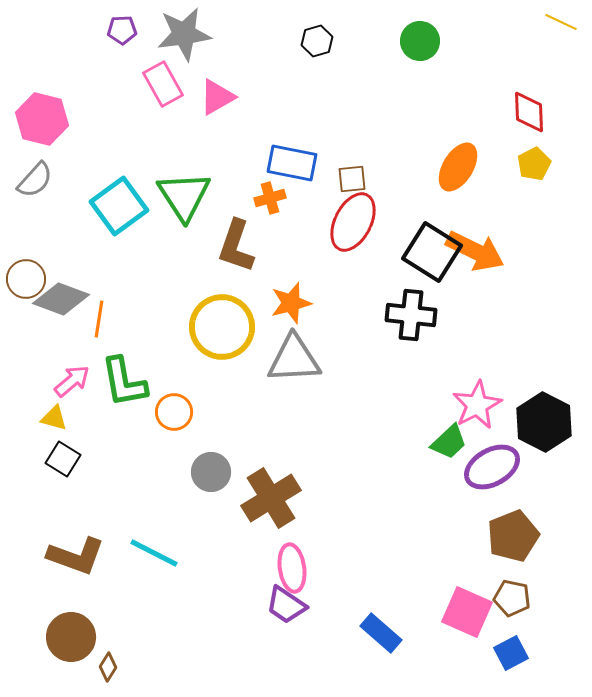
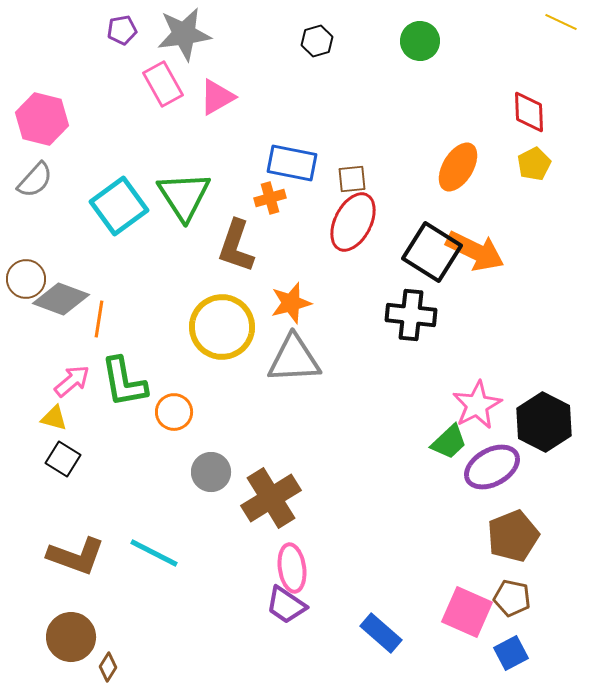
purple pentagon at (122, 30): rotated 8 degrees counterclockwise
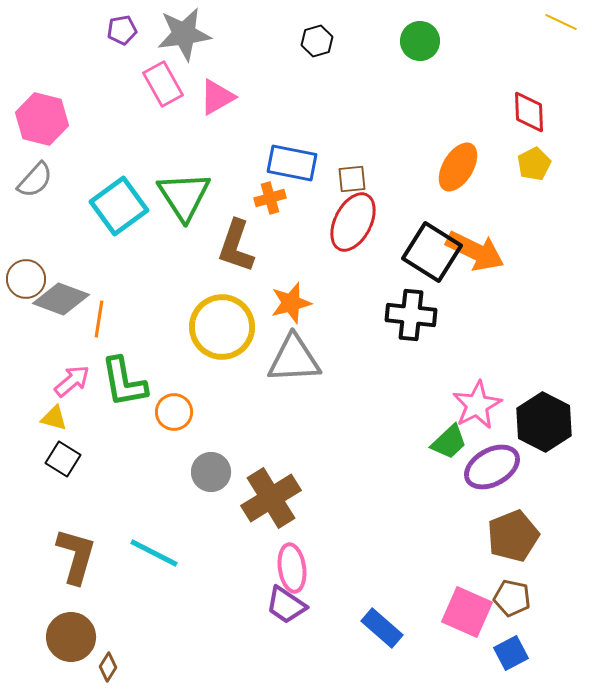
brown L-shape at (76, 556): rotated 94 degrees counterclockwise
blue rectangle at (381, 633): moved 1 px right, 5 px up
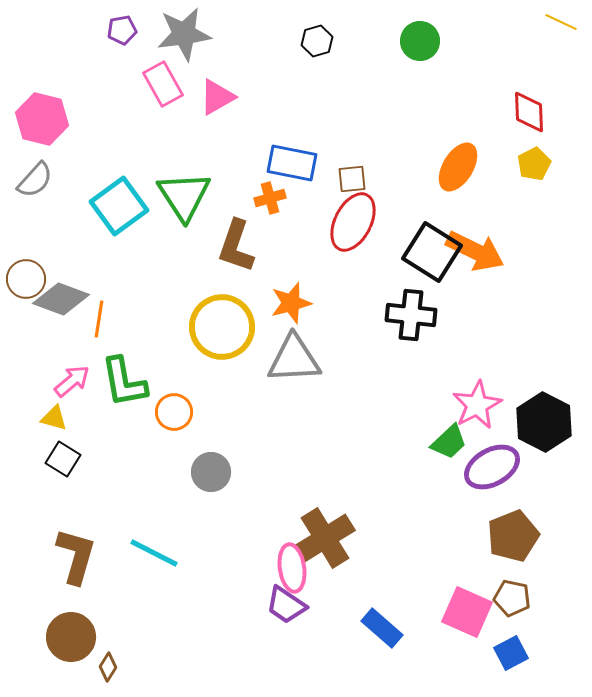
brown cross at (271, 498): moved 54 px right, 40 px down
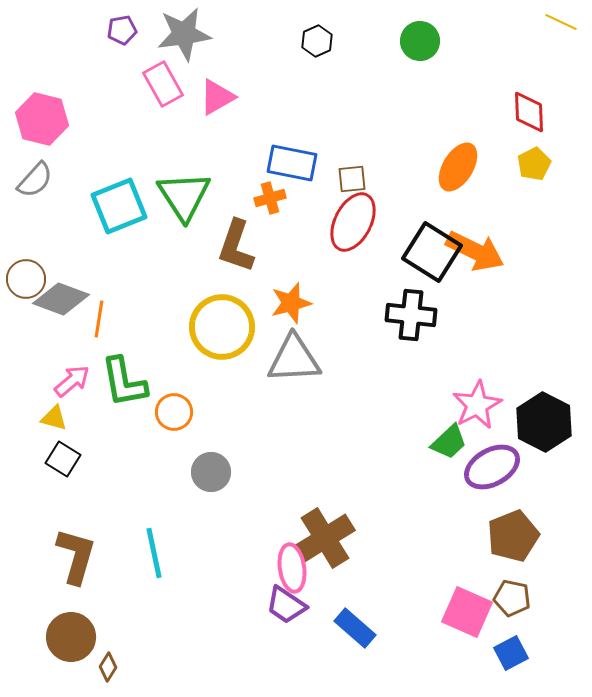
black hexagon at (317, 41): rotated 8 degrees counterclockwise
cyan square at (119, 206): rotated 14 degrees clockwise
cyan line at (154, 553): rotated 51 degrees clockwise
blue rectangle at (382, 628): moved 27 px left
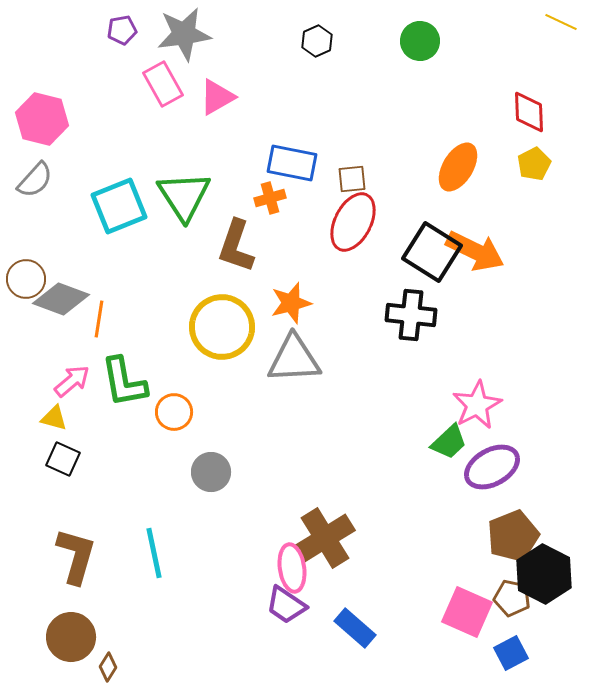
black hexagon at (544, 422): moved 152 px down
black square at (63, 459): rotated 8 degrees counterclockwise
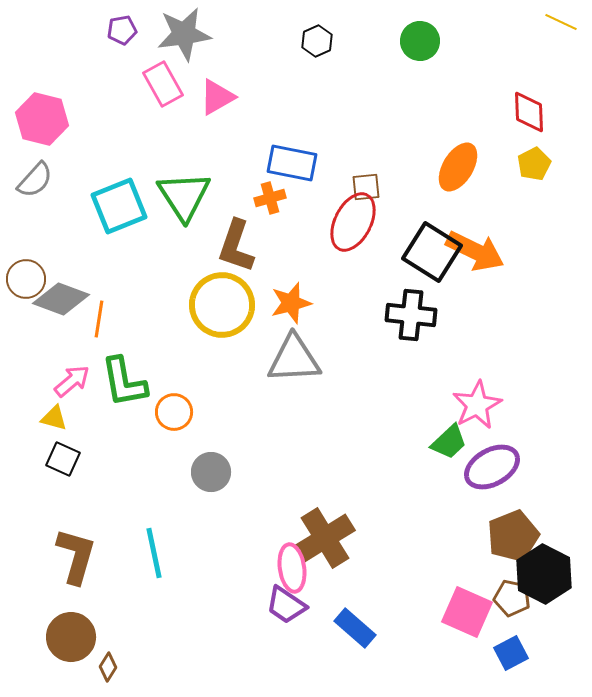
brown square at (352, 179): moved 14 px right, 8 px down
yellow circle at (222, 327): moved 22 px up
